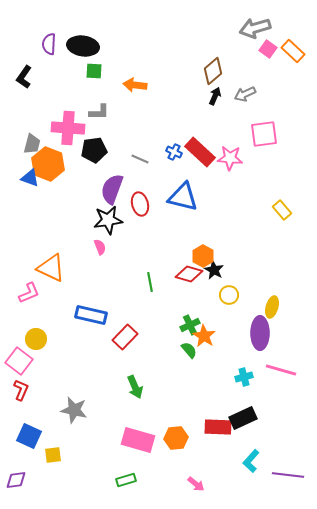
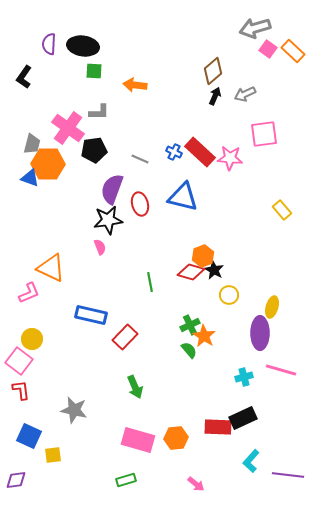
pink cross at (68, 128): rotated 32 degrees clockwise
orange hexagon at (48, 164): rotated 20 degrees counterclockwise
orange hexagon at (203, 256): rotated 10 degrees clockwise
red diamond at (189, 274): moved 2 px right, 2 px up
yellow circle at (36, 339): moved 4 px left
red L-shape at (21, 390): rotated 30 degrees counterclockwise
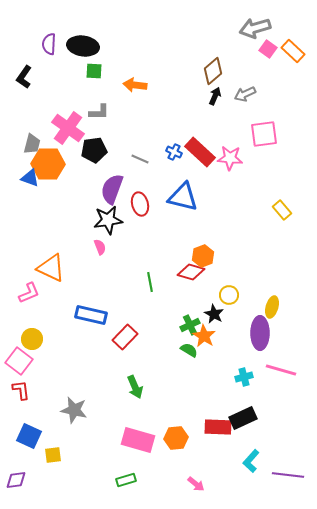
black star at (214, 270): moved 44 px down
green semicircle at (189, 350): rotated 18 degrees counterclockwise
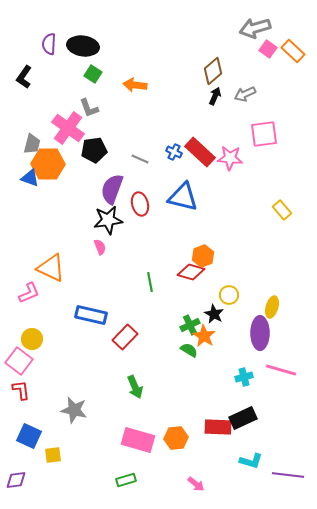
green square at (94, 71): moved 1 px left, 3 px down; rotated 30 degrees clockwise
gray L-shape at (99, 112): moved 10 px left, 4 px up; rotated 70 degrees clockwise
cyan L-shape at (251, 461): rotated 115 degrees counterclockwise
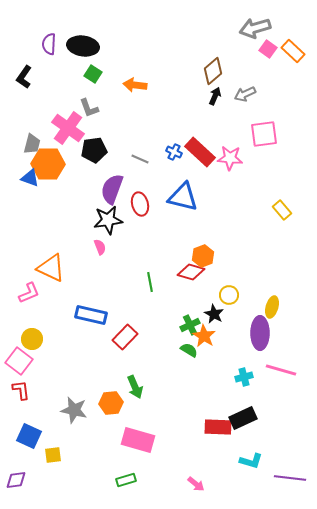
orange hexagon at (176, 438): moved 65 px left, 35 px up
purple line at (288, 475): moved 2 px right, 3 px down
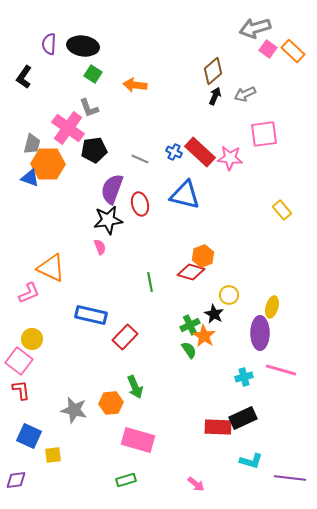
blue triangle at (183, 197): moved 2 px right, 2 px up
green semicircle at (189, 350): rotated 24 degrees clockwise
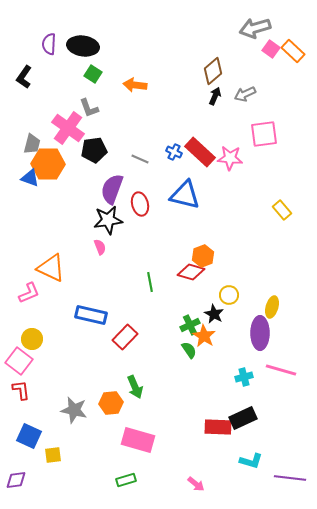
pink square at (268, 49): moved 3 px right
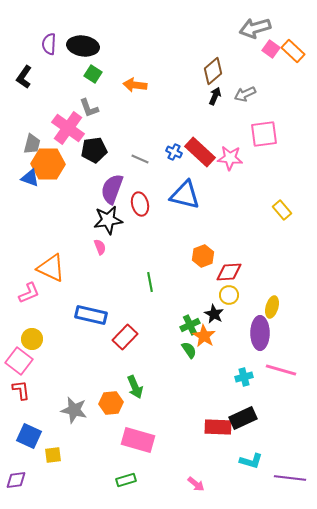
red diamond at (191, 272): moved 38 px right; rotated 20 degrees counterclockwise
